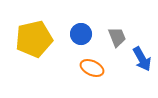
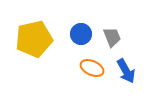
gray trapezoid: moved 5 px left
blue arrow: moved 16 px left, 12 px down
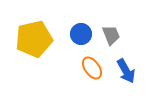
gray trapezoid: moved 1 px left, 2 px up
orange ellipse: rotated 30 degrees clockwise
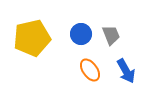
yellow pentagon: moved 2 px left, 1 px up
orange ellipse: moved 2 px left, 2 px down
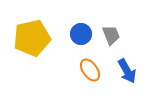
blue arrow: moved 1 px right
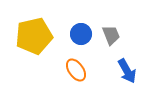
yellow pentagon: moved 2 px right, 2 px up
orange ellipse: moved 14 px left
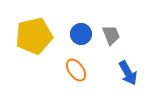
blue arrow: moved 1 px right, 2 px down
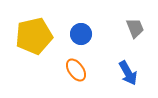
gray trapezoid: moved 24 px right, 7 px up
